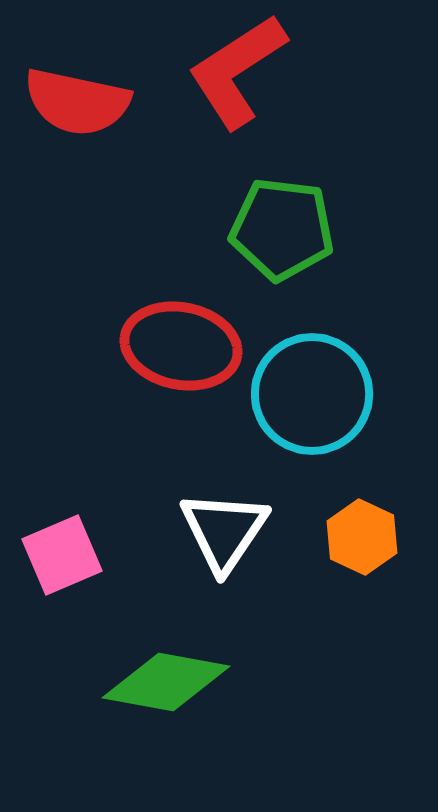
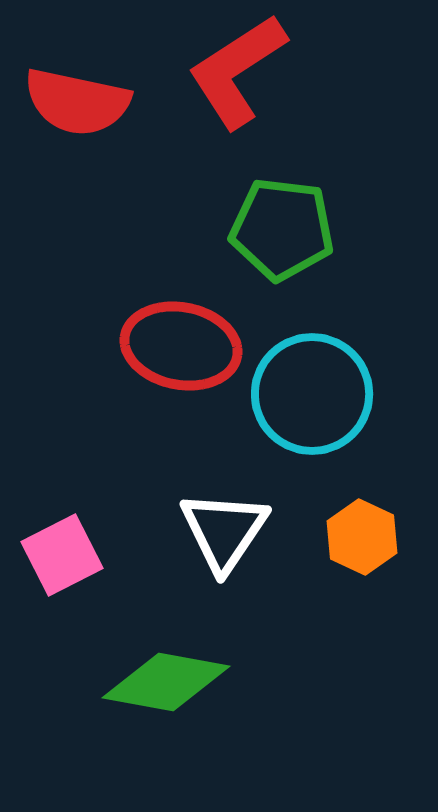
pink square: rotated 4 degrees counterclockwise
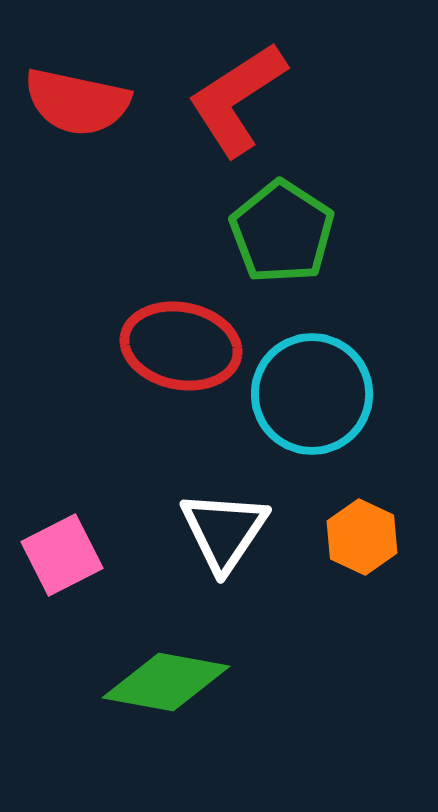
red L-shape: moved 28 px down
green pentagon: moved 3 px down; rotated 26 degrees clockwise
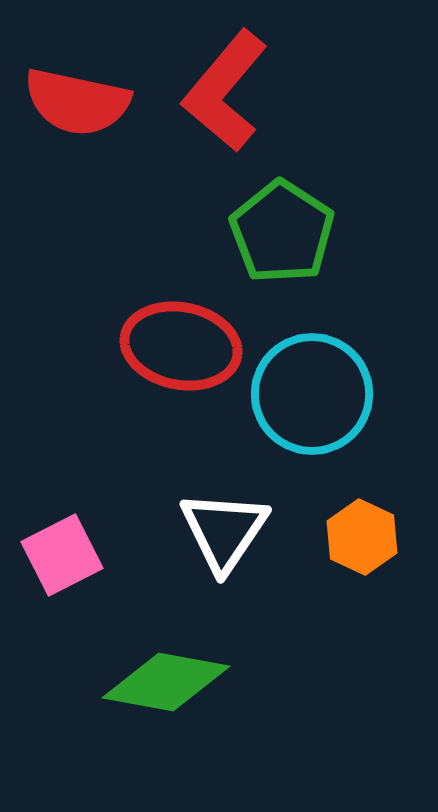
red L-shape: moved 12 px left, 8 px up; rotated 17 degrees counterclockwise
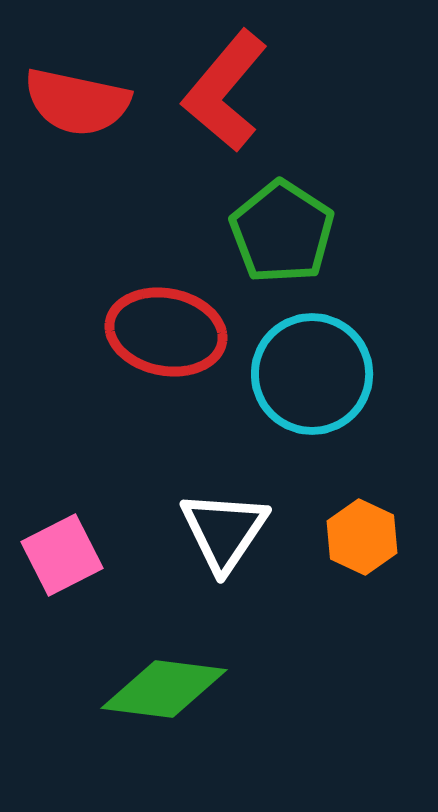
red ellipse: moved 15 px left, 14 px up
cyan circle: moved 20 px up
green diamond: moved 2 px left, 7 px down; rotated 3 degrees counterclockwise
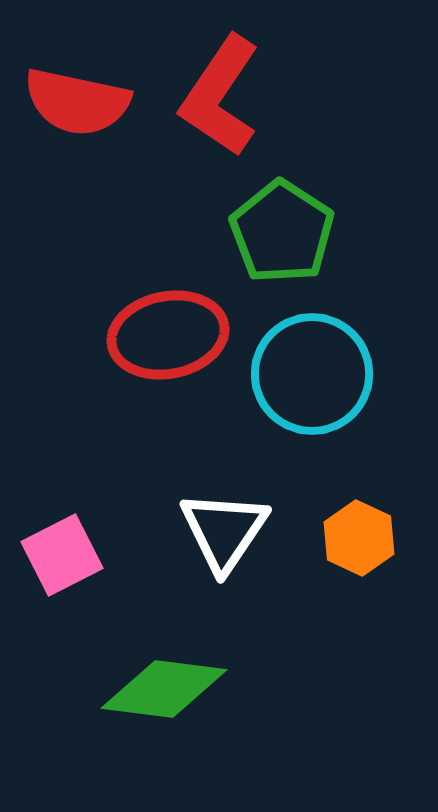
red L-shape: moved 5 px left, 5 px down; rotated 6 degrees counterclockwise
red ellipse: moved 2 px right, 3 px down; rotated 22 degrees counterclockwise
orange hexagon: moved 3 px left, 1 px down
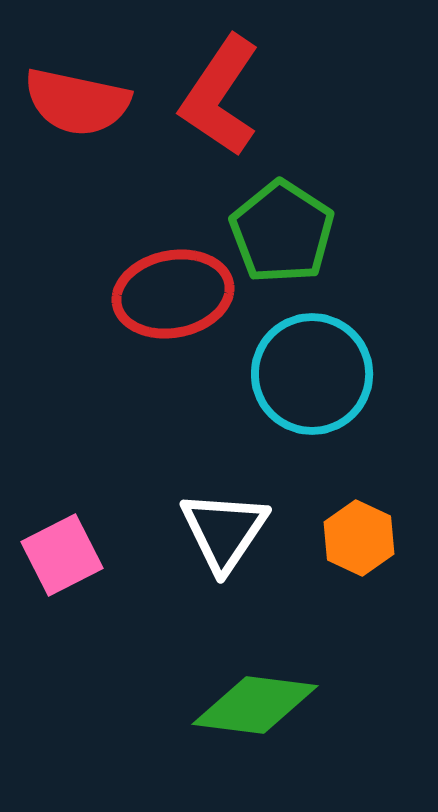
red ellipse: moved 5 px right, 41 px up
green diamond: moved 91 px right, 16 px down
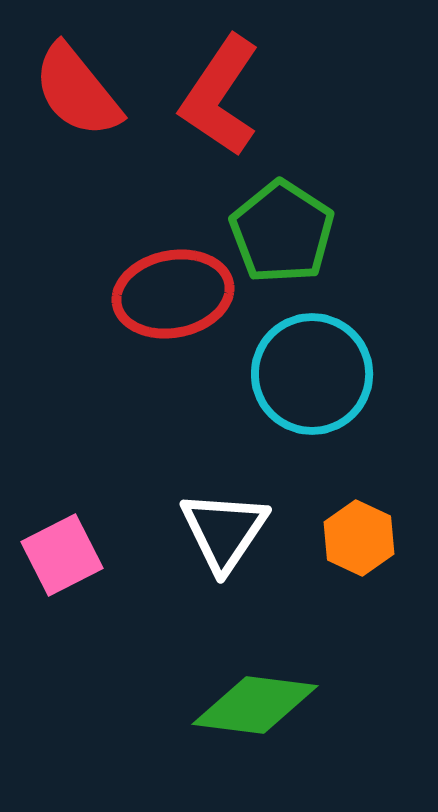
red semicircle: moved 11 px up; rotated 39 degrees clockwise
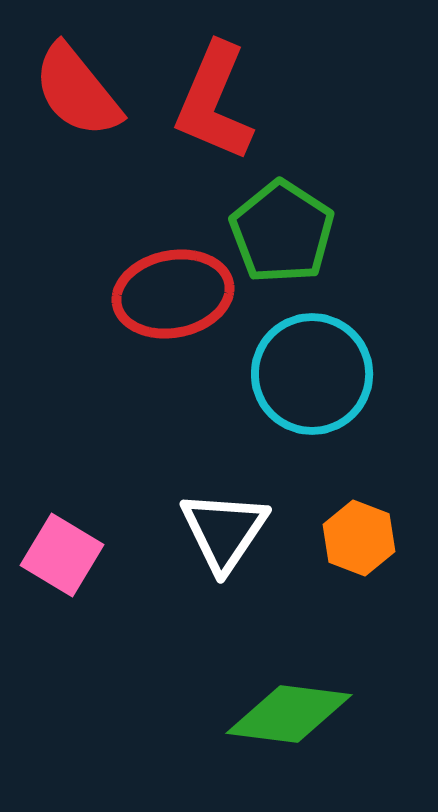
red L-shape: moved 6 px left, 6 px down; rotated 11 degrees counterclockwise
orange hexagon: rotated 4 degrees counterclockwise
pink square: rotated 32 degrees counterclockwise
green diamond: moved 34 px right, 9 px down
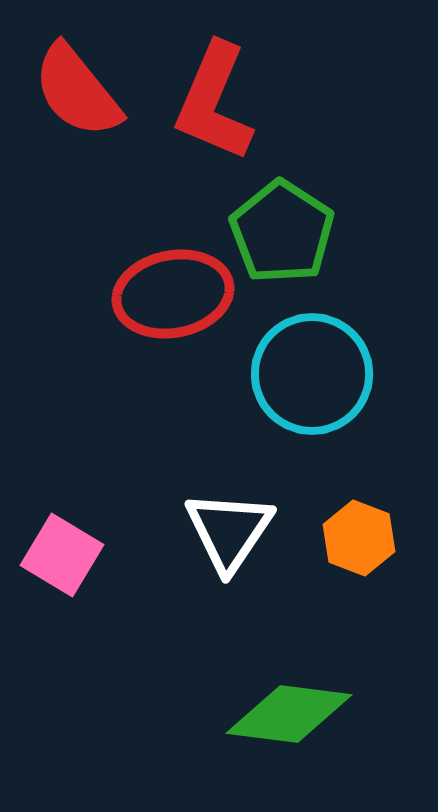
white triangle: moved 5 px right
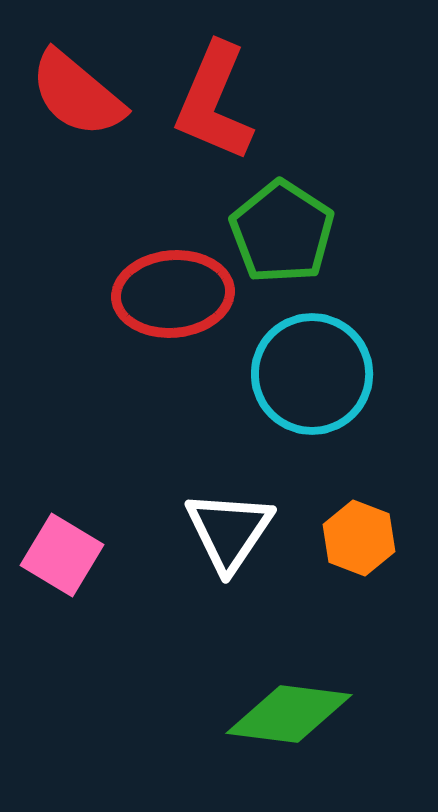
red semicircle: moved 3 px down; rotated 11 degrees counterclockwise
red ellipse: rotated 6 degrees clockwise
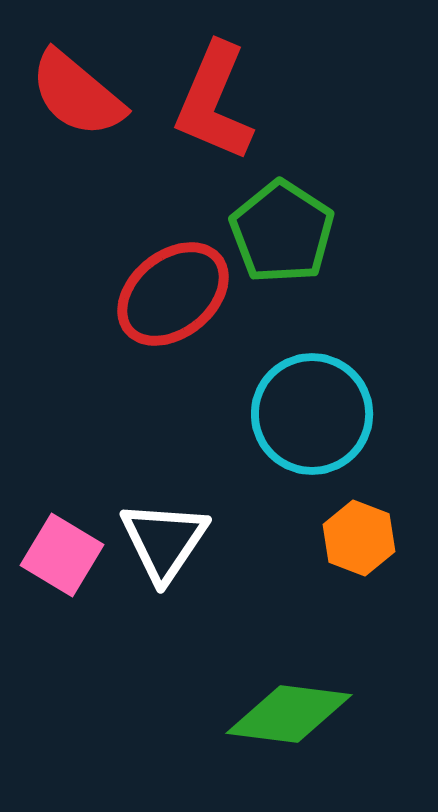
red ellipse: rotated 34 degrees counterclockwise
cyan circle: moved 40 px down
white triangle: moved 65 px left, 10 px down
